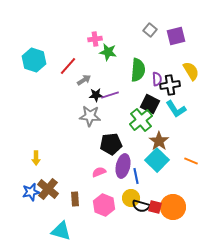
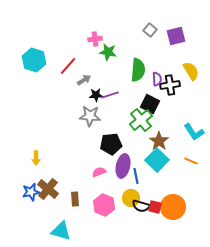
cyan L-shape: moved 18 px right, 23 px down
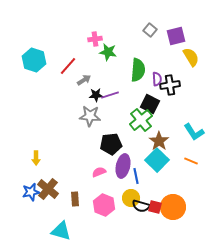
yellow semicircle: moved 14 px up
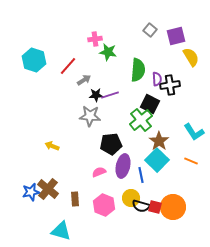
yellow arrow: moved 16 px right, 12 px up; rotated 112 degrees clockwise
blue line: moved 5 px right, 1 px up
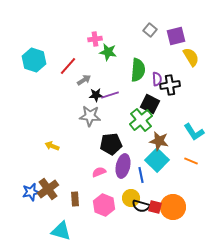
brown star: rotated 24 degrees counterclockwise
brown cross: rotated 15 degrees clockwise
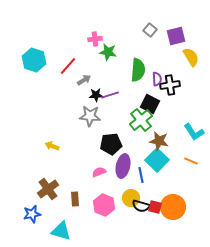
blue star: moved 1 px right, 22 px down
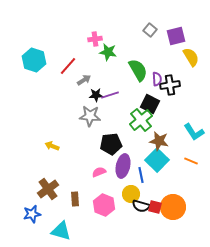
green semicircle: rotated 35 degrees counterclockwise
yellow circle: moved 4 px up
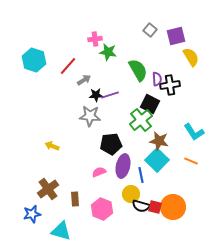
pink hexagon: moved 2 px left, 4 px down
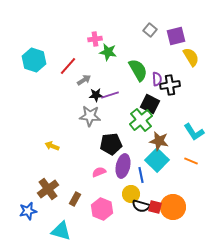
brown rectangle: rotated 32 degrees clockwise
blue star: moved 4 px left, 3 px up
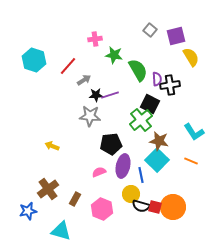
green star: moved 6 px right, 3 px down
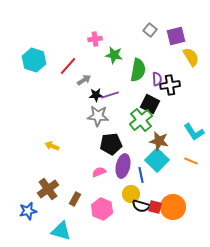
green semicircle: rotated 40 degrees clockwise
gray star: moved 8 px right
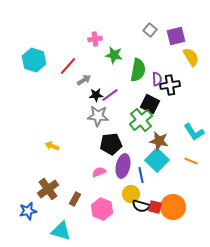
purple line: rotated 18 degrees counterclockwise
